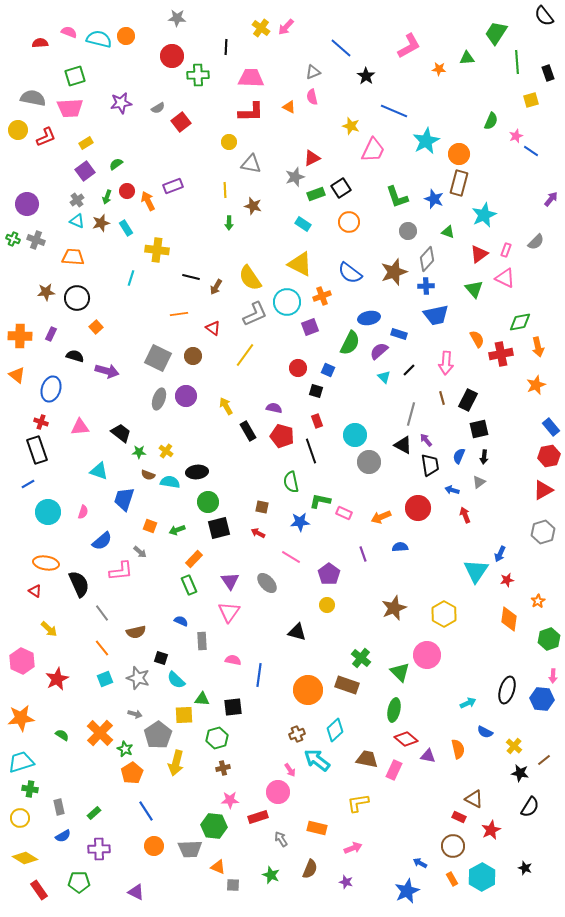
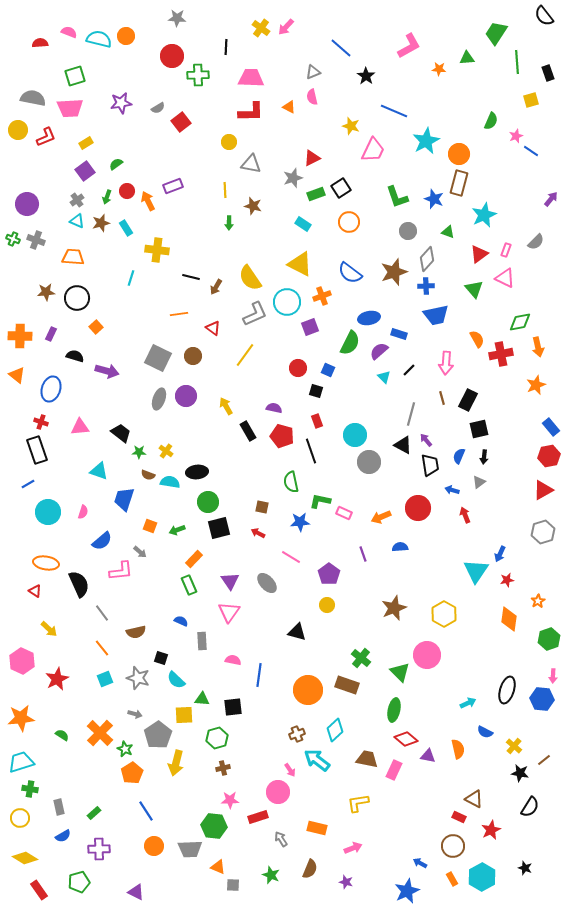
gray star at (295, 177): moved 2 px left, 1 px down
green pentagon at (79, 882): rotated 15 degrees counterclockwise
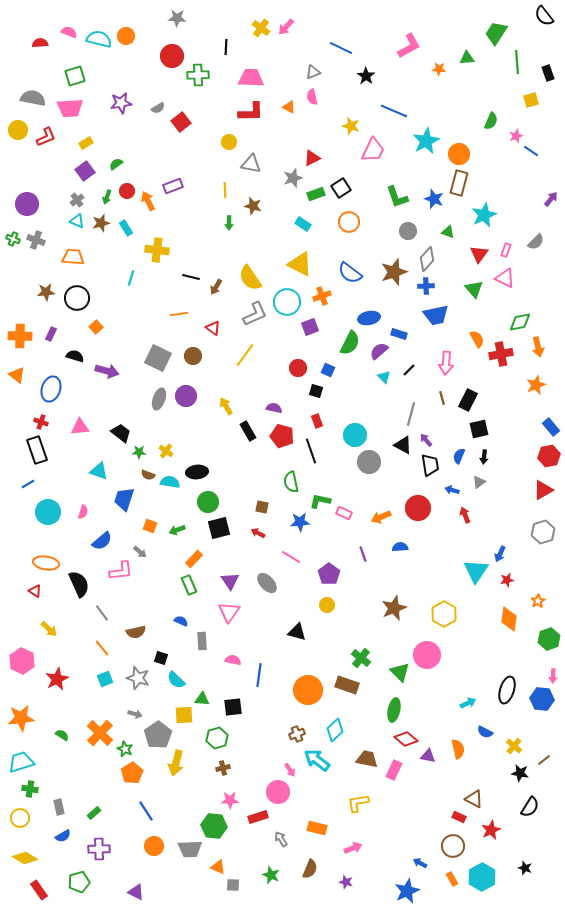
blue line at (341, 48): rotated 15 degrees counterclockwise
red triangle at (479, 254): rotated 18 degrees counterclockwise
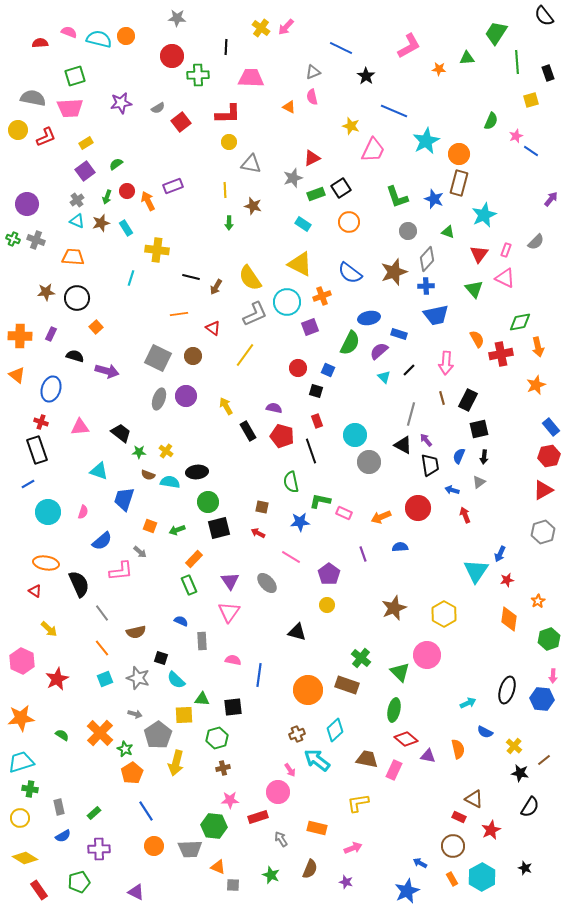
red L-shape at (251, 112): moved 23 px left, 2 px down
